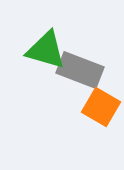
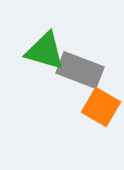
green triangle: moved 1 px left, 1 px down
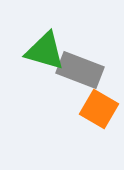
orange square: moved 2 px left, 2 px down
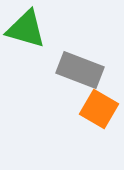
green triangle: moved 19 px left, 22 px up
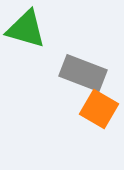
gray rectangle: moved 3 px right, 3 px down
